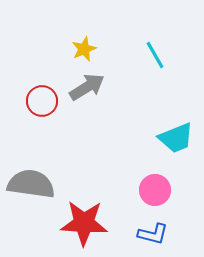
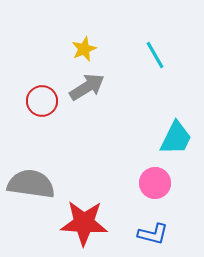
cyan trapezoid: rotated 42 degrees counterclockwise
pink circle: moved 7 px up
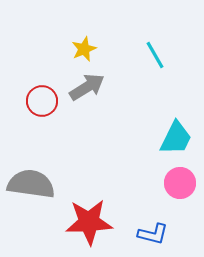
pink circle: moved 25 px right
red star: moved 5 px right, 1 px up; rotated 6 degrees counterclockwise
